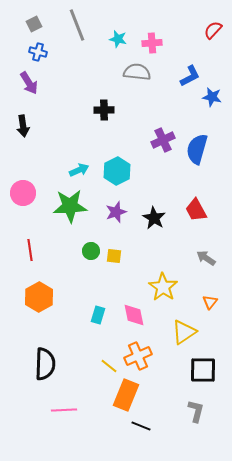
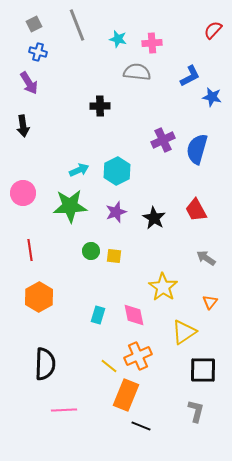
black cross: moved 4 px left, 4 px up
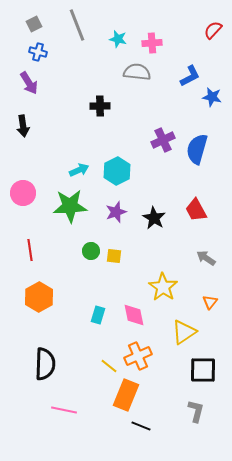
pink line: rotated 15 degrees clockwise
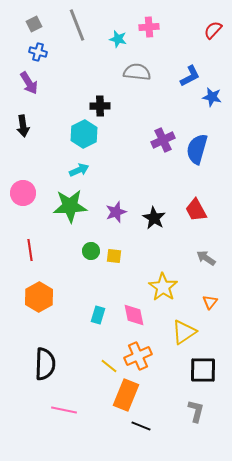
pink cross: moved 3 px left, 16 px up
cyan hexagon: moved 33 px left, 37 px up
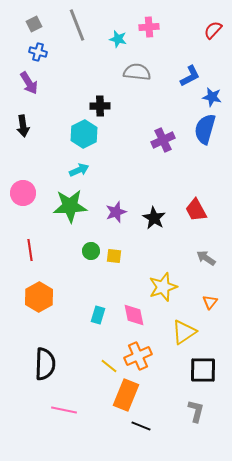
blue semicircle: moved 8 px right, 20 px up
yellow star: rotated 20 degrees clockwise
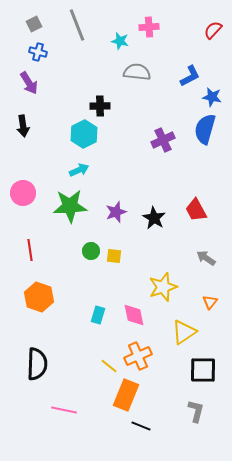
cyan star: moved 2 px right, 2 px down
orange hexagon: rotated 12 degrees counterclockwise
black semicircle: moved 8 px left
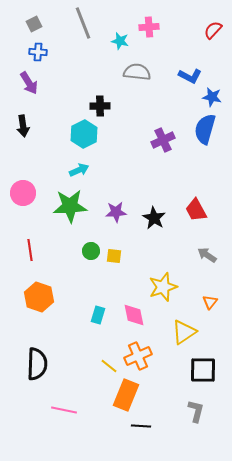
gray line: moved 6 px right, 2 px up
blue cross: rotated 12 degrees counterclockwise
blue L-shape: rotated 55 degrees clockwise
purple star: rotated 15 degrees clockwise
gray arrow: moved 1 px right, 3 px up
black line: rotated 18 degrees counterclockwise
